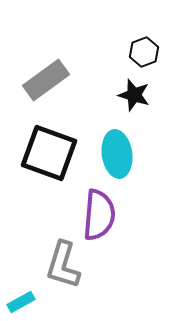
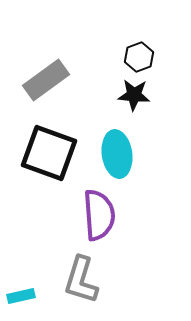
black hexagon: moved 5 px left, 5 px down
black star: rotated 12 degrees counterclockwise
purple semicircle: rotated 9 degrees counterclockwise
gray L-shape: moved 18 px right, 15 px down
cyan rectangle: moved 6 px up; rotated 16 degrees clockwise
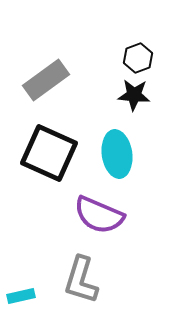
black hexagon: moved 1 px left, 1 px down
black square: rotated 4 degrees clockwise
purple semicircle: rotated 117 degrees clockwise
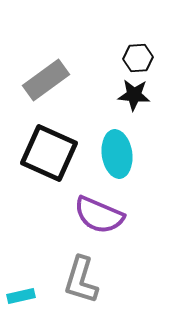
black hexagon: rotated 16 degrees clockwise
